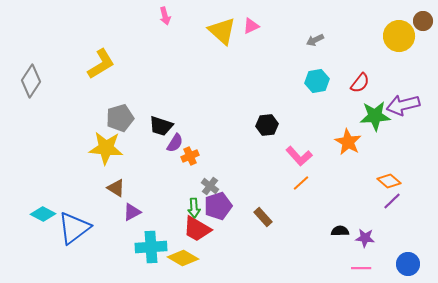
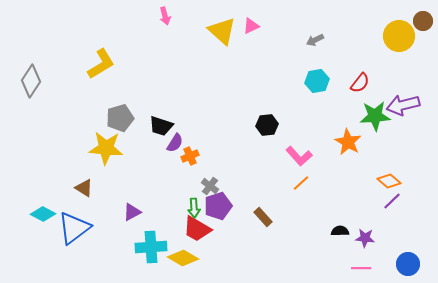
brown triangle: moved 32 px left
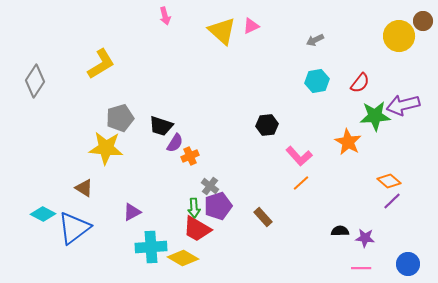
gray diamond: moved 4 px right
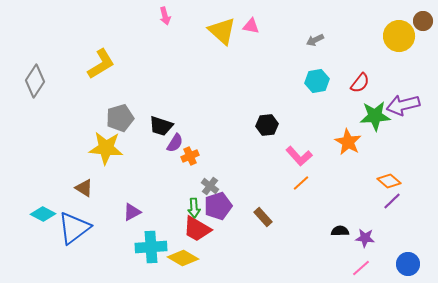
pink triangle: rotated 36 degrees clockwise
pink line: rotated 42 degrees counterclockwise
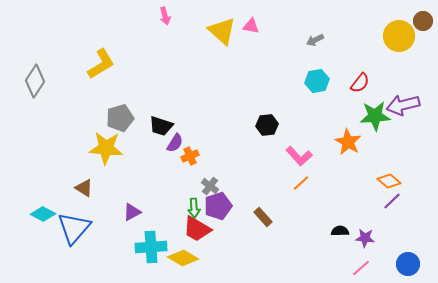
blue triangle: rotated 12 degrees counterclockwise
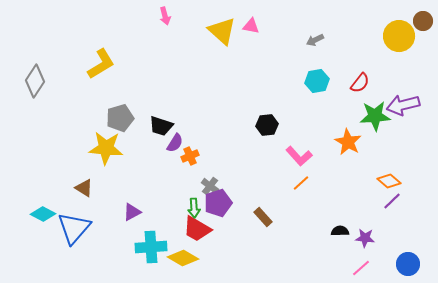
purple pentagon: moved 3 px up
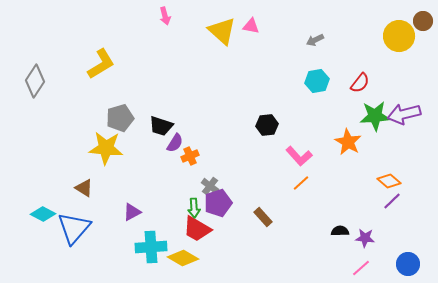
purple arrow: moved 1 px right, 9 px down
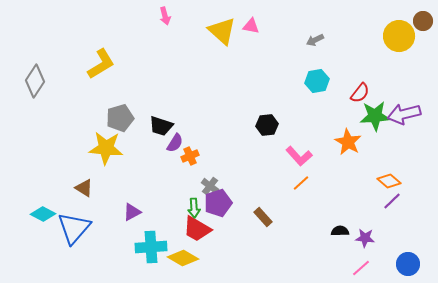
red semicircle: moved 10 px down
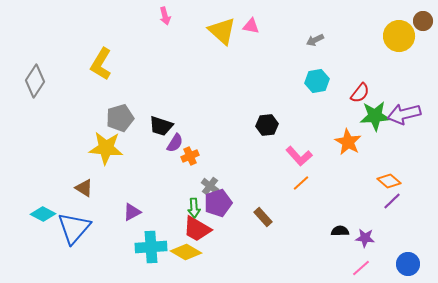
yellow L-shape: rotated 152 degrees clockwise
yellow diamond: moved 3 px right, 6 px up
